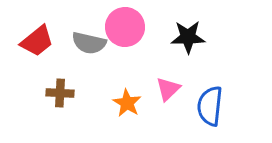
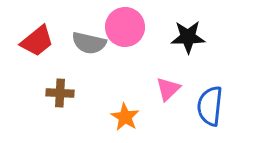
orange star: moved 2 px left, 14 px down
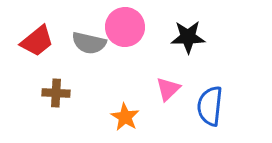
brown cross: moved 4 px left
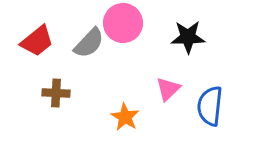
pink circle: moved 2 px left, 4 px up
gray semicircle: rotated 60 degrees counterclockwise
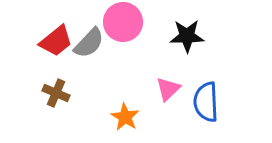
pink circle: moved 1 px up
black star: moved 1 px left, 1 px up
red trapezoid: moved 19 px right
brown cross: rotated 20 degrees clockwise
blue semicircle: moved 4 px left, 4 px up; rotated 9 degrees counterclockwise
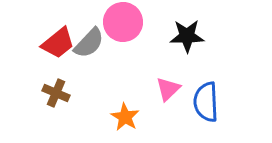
red trapezoid: moved 2 px right, 2 px down
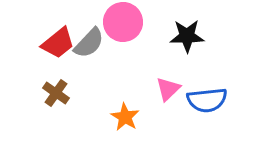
brown cross: rotated 12 degrees clockwise
blue semicircle: moved 1 px right, 2 px up; rotated 93 degrees counterclockwise
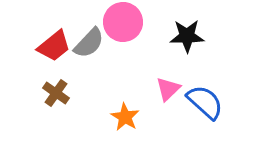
red trapezoid: moved 4 px left, 3 px down
blue semicircle: moved 2 px left, 2 px down; rotated 132 degrees counterclockwise
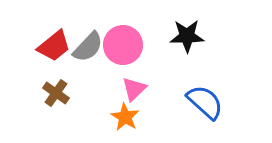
pink circle: moved 23 px down
gray semicircle: moved 1 px left, 4 px down
pink triangle: moved 34 px left
